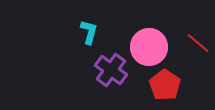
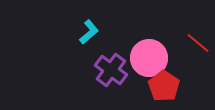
cyan L-shape: rotated 35 degrees clockwise
pink circle: moved 11 px down
red pentagon: moved 1 px left, 1 px down
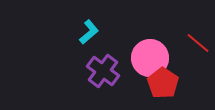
pink circle: moved 1 px right
purple cross: moved 8 px left, 1 px down
red pentagon: moved 1 px left, 3 px up
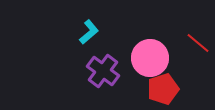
red pentagon: moved 6 px down; rotated 20 degrees clockwise
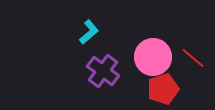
red line: moved 5 px left, 15 px down
pink circle: moved 3 px right, 1 px up
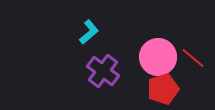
pink circle: moved 5 px right
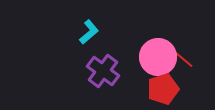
red line: moved 11 px left
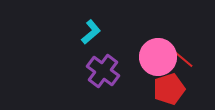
cyan L-shape: moved 2 px right
red pentagon: moved 6 px right
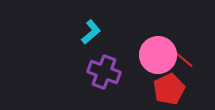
pink circle: moved 2 px up
purple cross: moved 1 px right, 1 px down; rotated 16 degrees counterclockwise
red pentagon: rotated 8 degrees counterclockwise
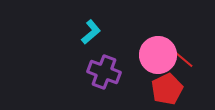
red pentagon: moved 2 px left
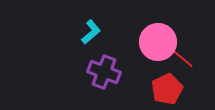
pink circle: moved 13 px up
